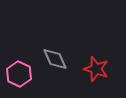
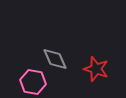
pink hexagon: moved 14 px right, 8 px down; rotated 15 degrees counterclockwise
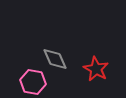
red star: rotated 10 degrees clockwise
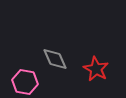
pink hexagon: moved 8 px left
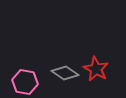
gray diamond: moved 10 px right, 14 px down; rotated 32 degrees counterclockwise
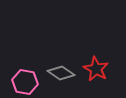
gray diamond: moved 4 px left
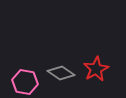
red star: rotated 15 degrees clockwise
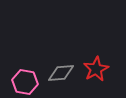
gray diamond: rotated 40 degrees counterclockwise
